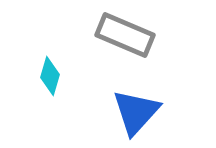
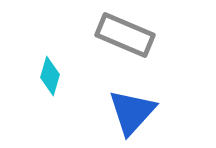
blue triangle: moved 4 px left
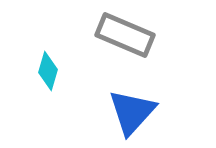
cyan diamond: moved 2 px left, 5 px up
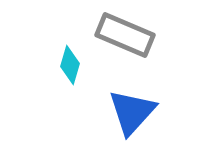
cyan diamond: moved 22 px right, 6 px up
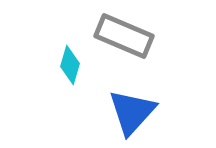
gray rectangle: moved 1 px left, 1 px down
